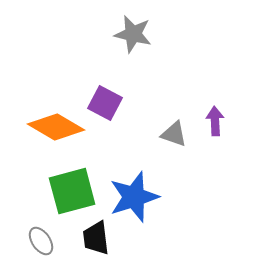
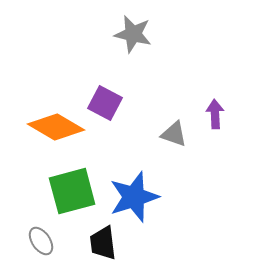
purple arrow: moved 7 px up
black trapezoid: moved 7 px right, 5 px down
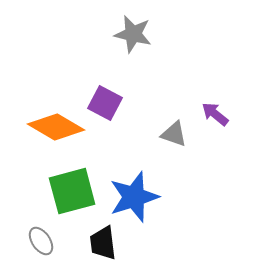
purple arrow: rotated 48 degrees counterclockwise
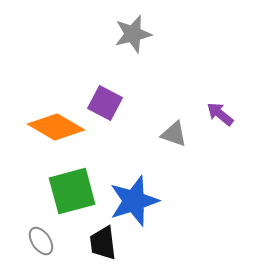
gray star: rotated 27 degrees counterclockwise
purple arrow: moved 5 px right
blue star: moved 4 px down
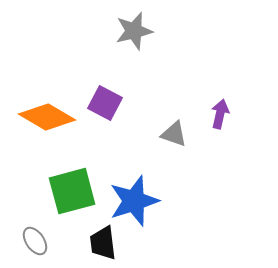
gray star: moved 1 px right, 3 px up
purple arrow: rotated 64 degrees clockwise
orange diamond: moved 9 px left, 10 px up
gray ellipse: moved 6 px left
